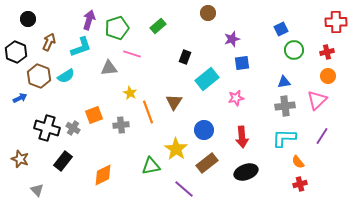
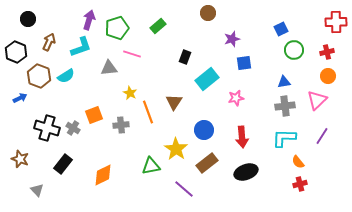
blue square at (242, 63): moved 2 px right
black rectangle at (63, 161): moved 3 px down
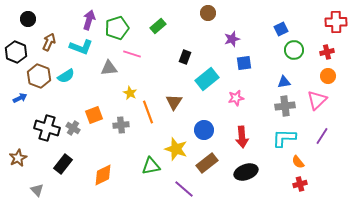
cyan L-shape at (81, 47): rotated 40 degrees clockwise
yellow star at (176, 149): rotated 15 degrees counterclockwise
brown star at (20, 159): moved 2 px left, 1 px up; rotated 24 degrees clockwise
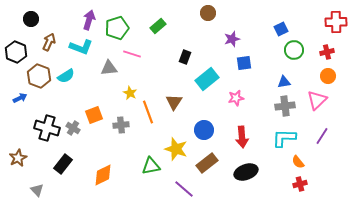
black circle at (28, 19): moved 3 px right
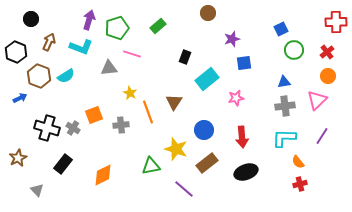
red cross at (327, 52): rotated 24 degrees counterclockwise
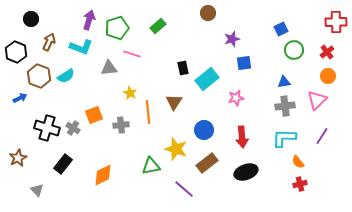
black rectangle at (185, 57): moved 2 px left, 11 px down; rotated 32 degrees counterclockwise
orange line at (148, 112): rotated 15 degrees clockwise
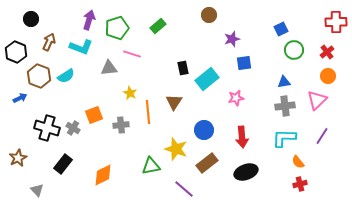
brown circle at (208, 13): moved 1 px right, 2 px down
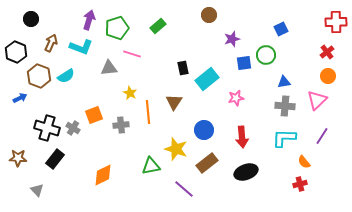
brown arrow at (49, 42): moved 2 px right, 1 px down
green circle at (294, 50): moved 28 px left, 5 px down
gray cross at (285, 106): rotated 12 degrees clockwise
brown star at (18, 158): rotated 30 degrees clockwise
orange semicircle at (298, 162): moved 6 px right
black rectangle at (63, 164): moved 8 px left, 5 px up
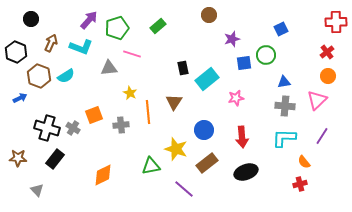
purple arrow at (89, 20): rotated 24 degrees clockwise
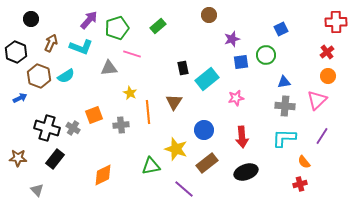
blue square at (244, 63): moved 3 px left, 1 px up
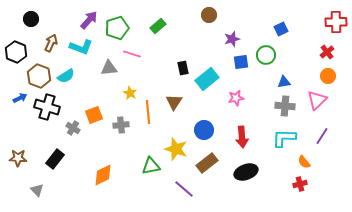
black cross at (47, 128): moved 21 px up
